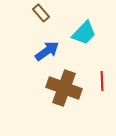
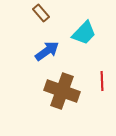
brown cross: moved 2 px left, 3 px down
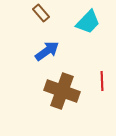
cyan trapezoid: moved 4 px right, 11 px up
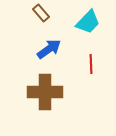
blue arrow: moved 2 px right, 2 px up
red line: moved 11 px left, 17 px up
brown cross: moved 17 px left, 1 px down; rotated 20 degrees counterclockwise
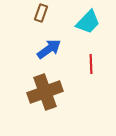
brown rectangle: rotated 60 degrees clockwise
brown cross: rotated 20 degrees counterclockwise
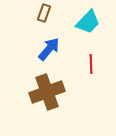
brown rectangle: moved 3 px right
blue arrow: rotated 15 degrees counterclockwise
brown cross: moved 2 px right
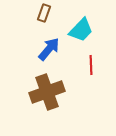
cyan trapezoid: moved 7 px left, 8 px down
red line: moved 1 px down
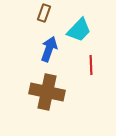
cyan trapezoid: moved 2 px left
blue arrow: rotated 20 degrees counterclockwise
brown cross: rotated 32 degrees clockwise
